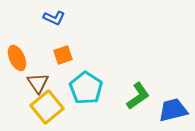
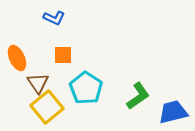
orange square: rotated 18 degrees clockwise
blue trapezoid: moved 2 px down
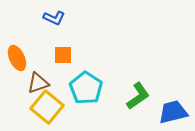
brown triangle: rotated 45 degrees clockwise
yellow square: rotated 12 degrees counterclockwise
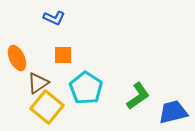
brown triangle: rotated 15 degrees counterclockwise
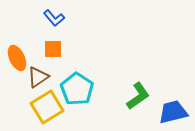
blue L-shape: rotated 25 degrees clockwise
orange square: moved 10 px left, 6 px up
brown triangle: moved 6 px up
cyan pentagon: moved 9 px left, 1 px down
yellow square: rotated 20 degrees clockwise
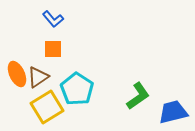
blue L-shape: moved 1 px left, 1 px down
orange ellipse: moved 16 px down
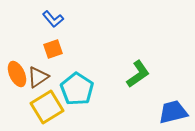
orange square: rotated 18 degrees counterclockwise
green L-shape: moved 22 px up
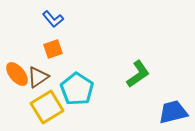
orange ellipse: rotated 15 degrees counterclockwise
